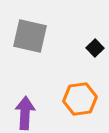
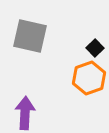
orange hexagon: moved 9 px right, 21 px up; rotated 12 degrees counterclockwise
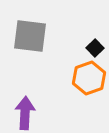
gray square: rotated 6 degrees counterclockwise
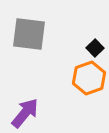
gray square: moved 1 px left, 2 px up
purple arrow: rotated 36 degrees clockwise
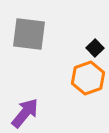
orange hexagon: moved 1 px left
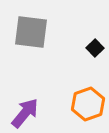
gray square: moved 2 px right, 2 px up
orange hexagon: moved 26 px down
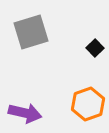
gray square: rotated 24 degrees counterclockwise
purple arrow: rotated 64 degrees clockwise
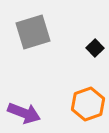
gray square: moved 2 px right
purple arrow: moved 1 px left; rotated 8 degrees clockwise
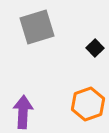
gray square: moved 4 px right, 5 px up
purple arrow: moved 1 px left, 1 px up; rotated 108 degrees counterclockwise
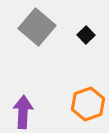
gray square: rotated 33 degrees counterclockwise
black square: moved 9 px left, 13 px up
